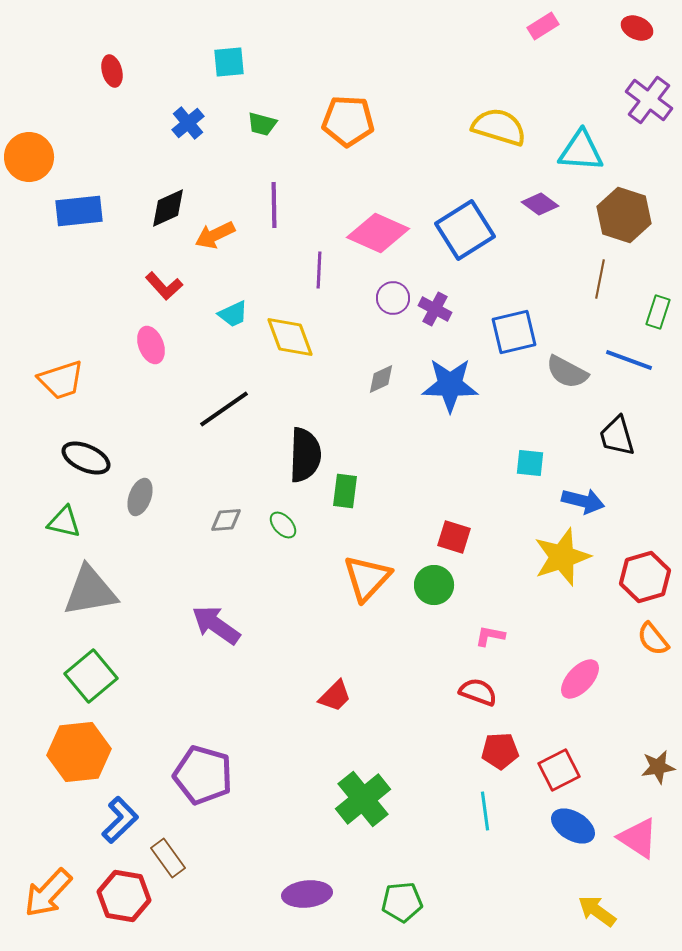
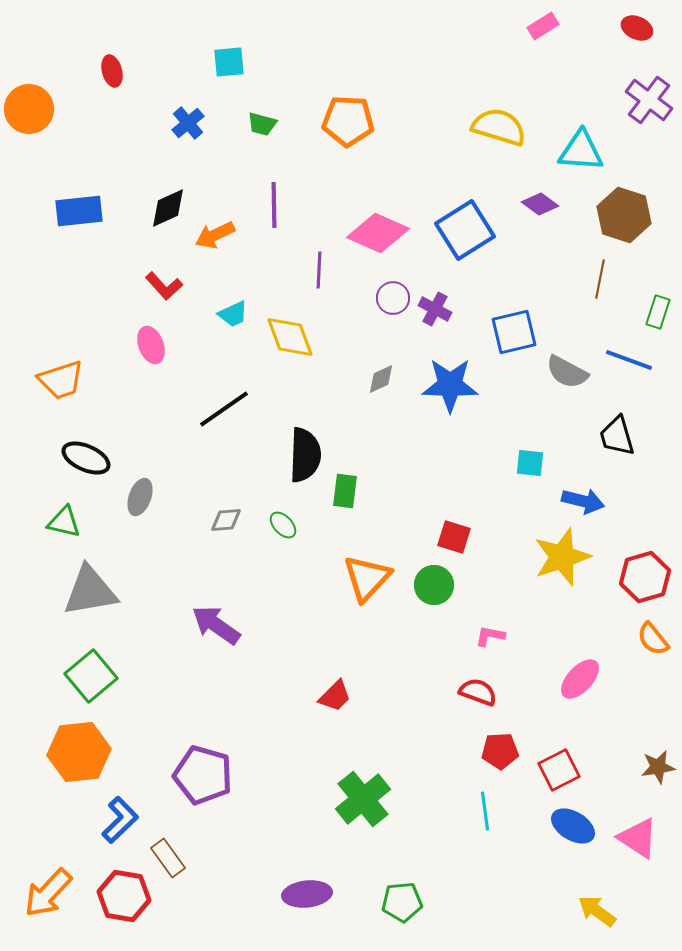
orange circle at (29, 157): moved 48 px up
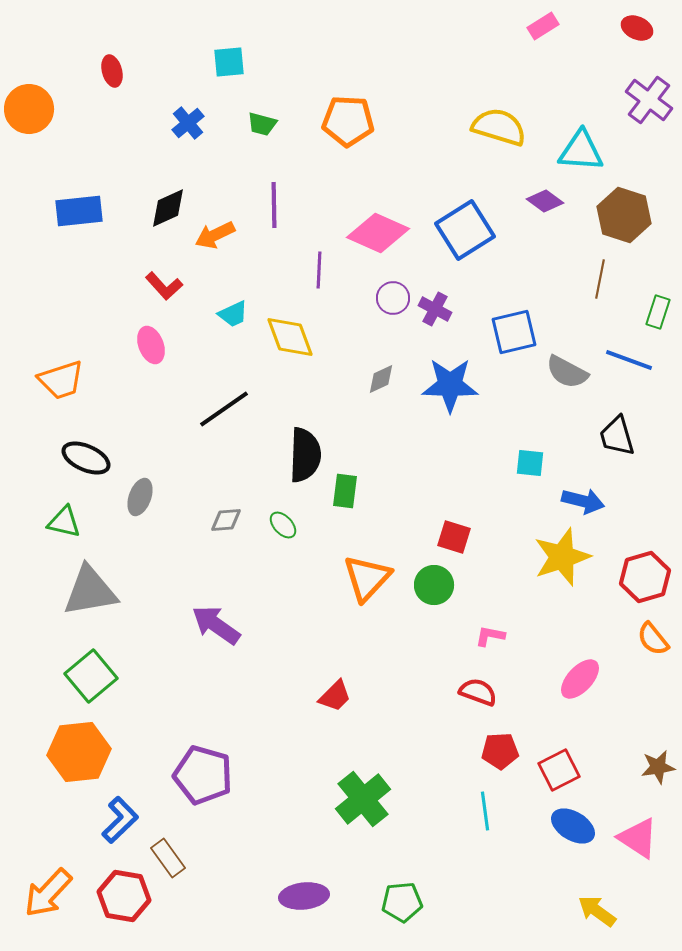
purple diamond at (540, 204): moved 5 px right, 3 px up
purple ellipse at (307, 894): moved 3 px left, 2 px down
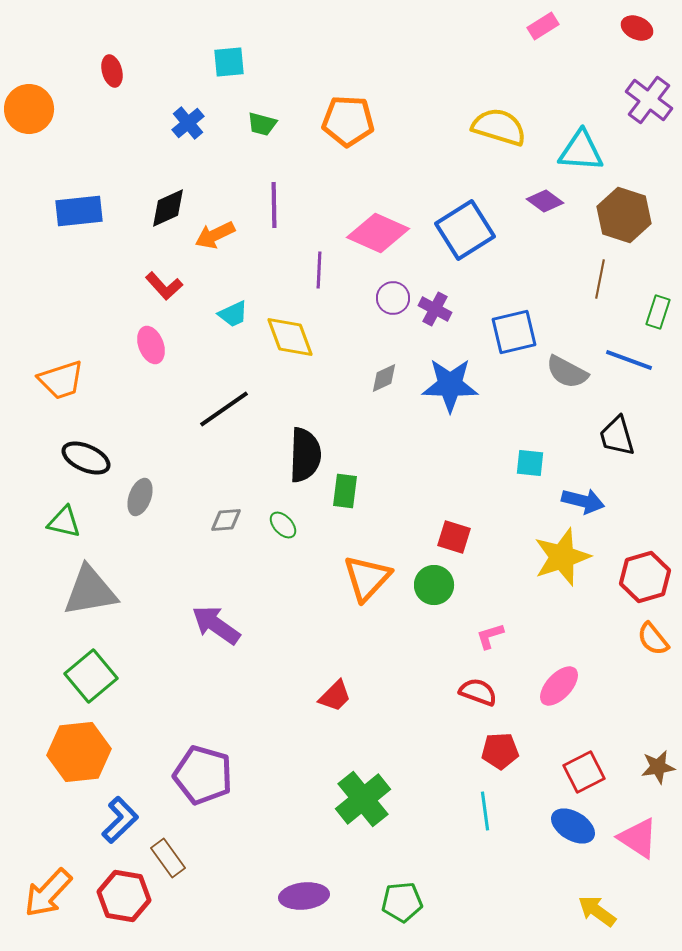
gray diamond at (381, 379): moved 3 px right, 1 px up
pink L-shape at (490, 636): rotated 28 degrees counterclockwise
pink ellipse at (580, 679): moved 21 px left, 7 px down
red square at (559, 770): moved 25 px right, 2 px down
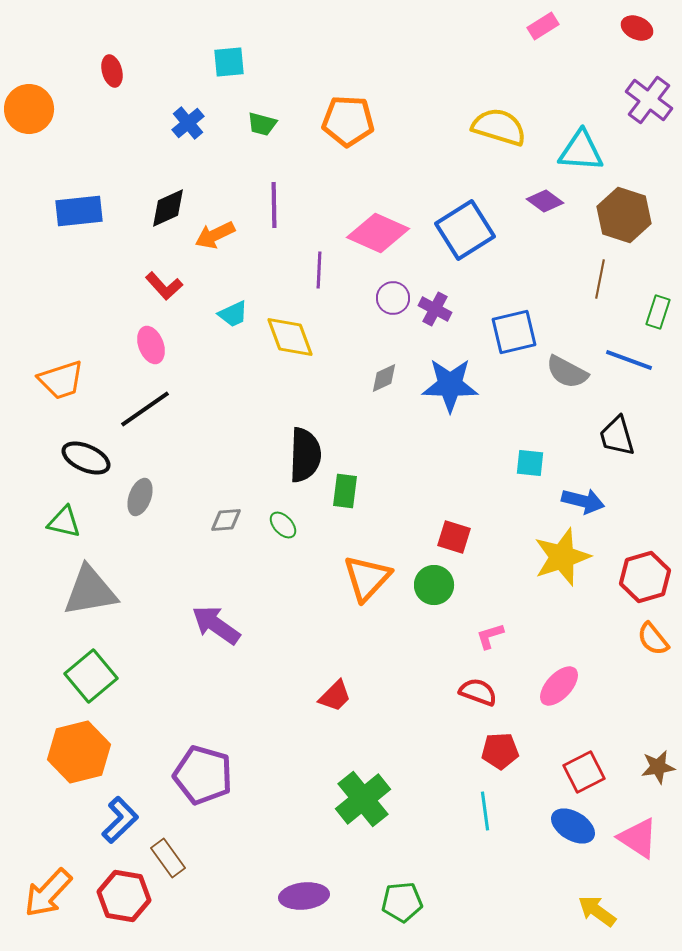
black line at (224, 409): moved 79 px left
orange hexagon at (79, 752): rotated 8 degrees counterclockwise
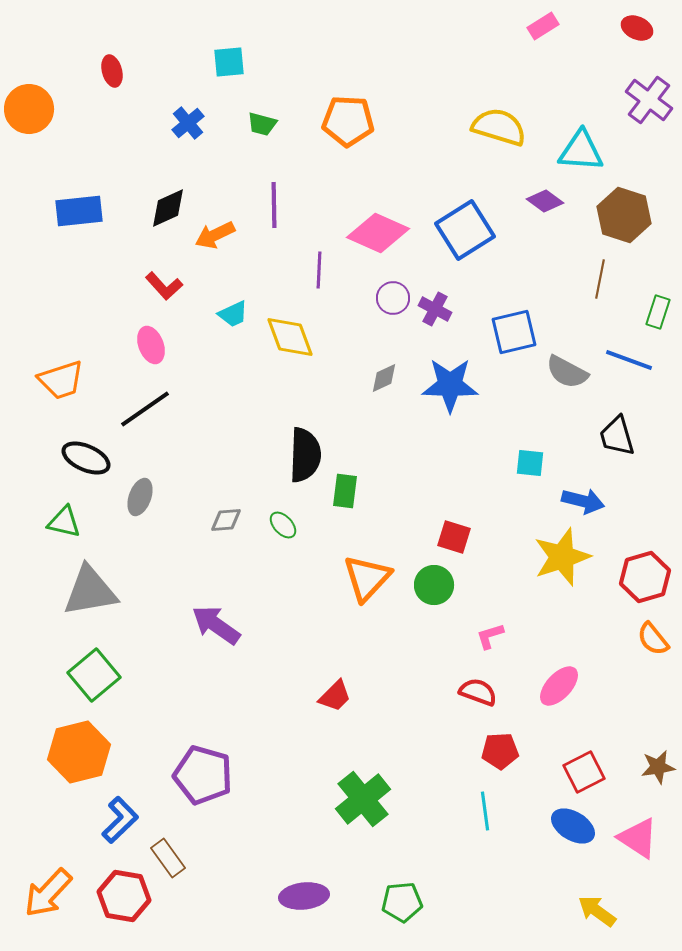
green square at (91, 676): moved 3 px right, 1 px up
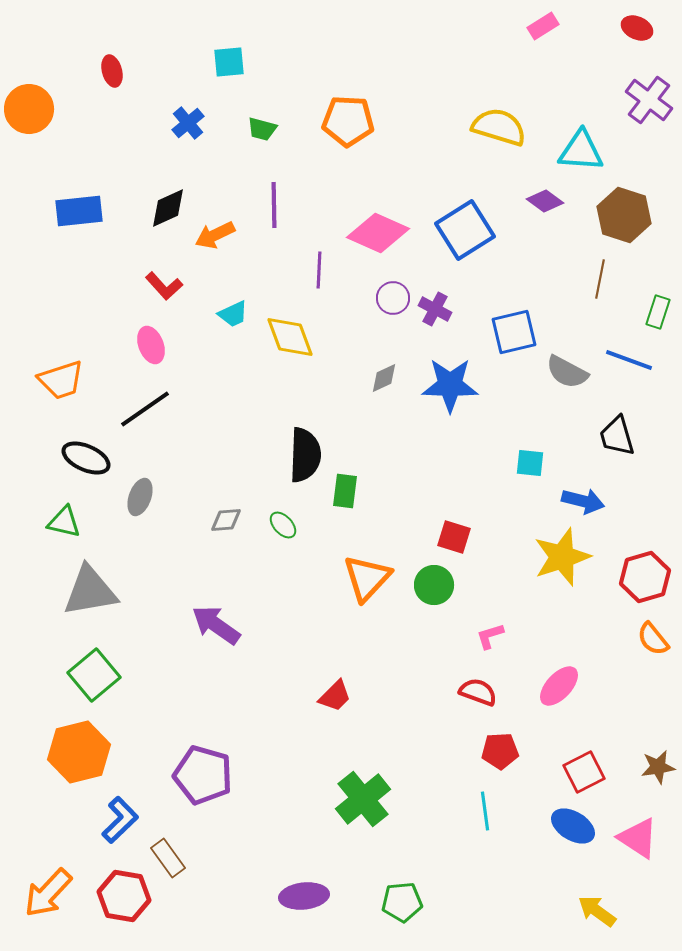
green trapezoid at (262, 124): moved 5 px down
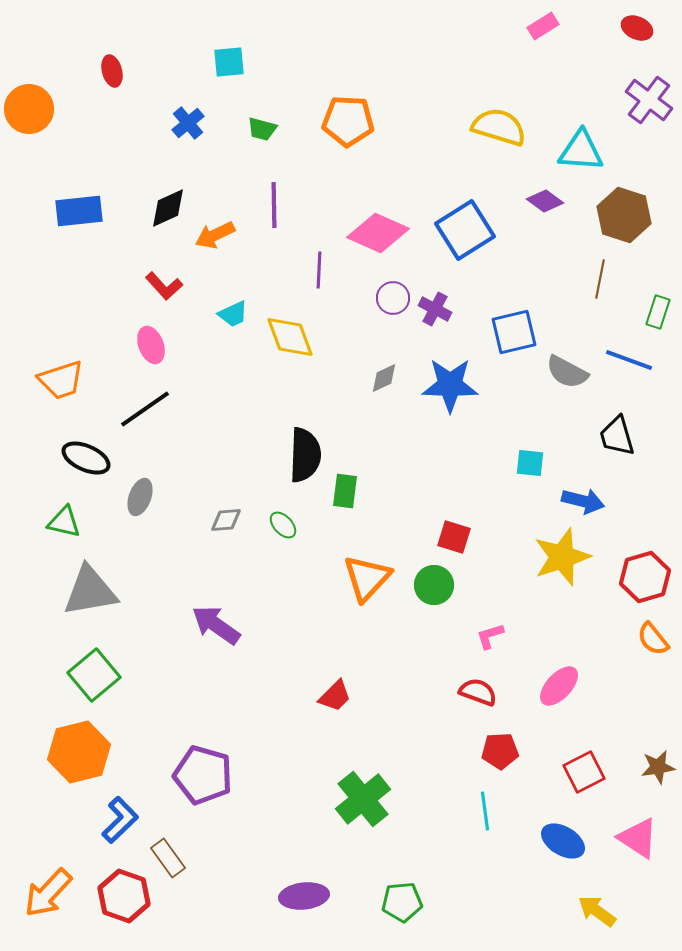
blue ellipse at (573, 826): moved 10 px left, 15 px down
red hexagon at (124, 896): rotated 9 degrees clockwise
